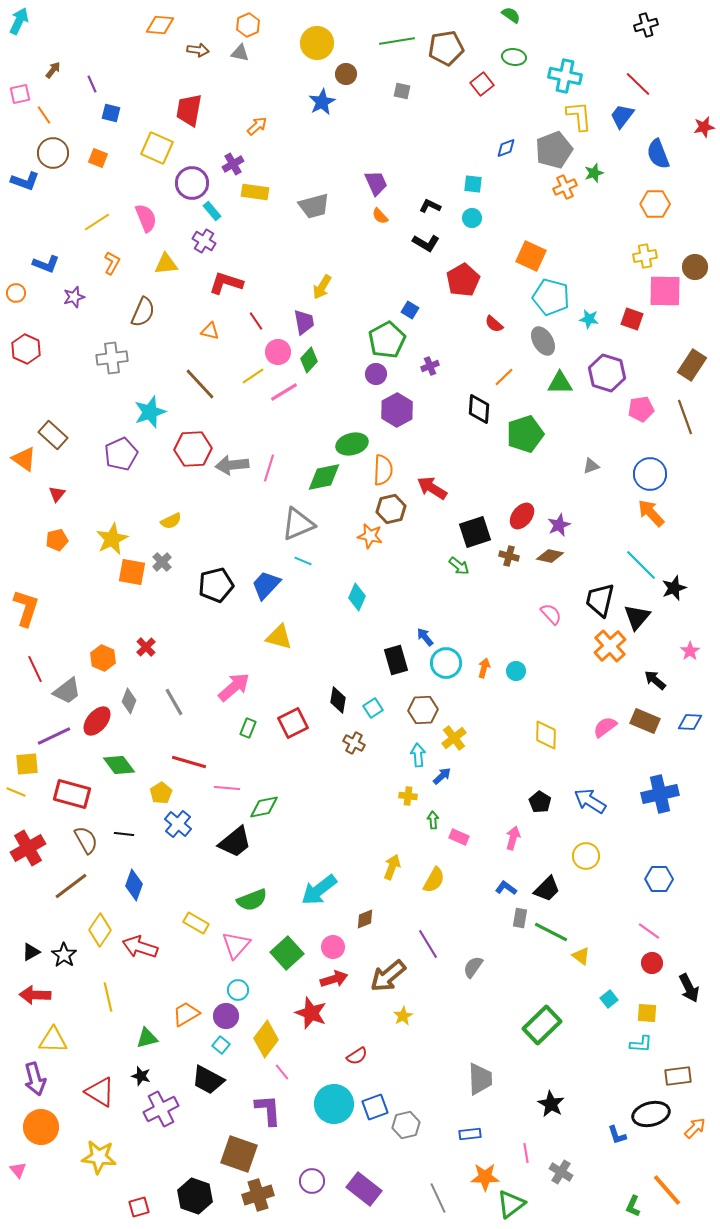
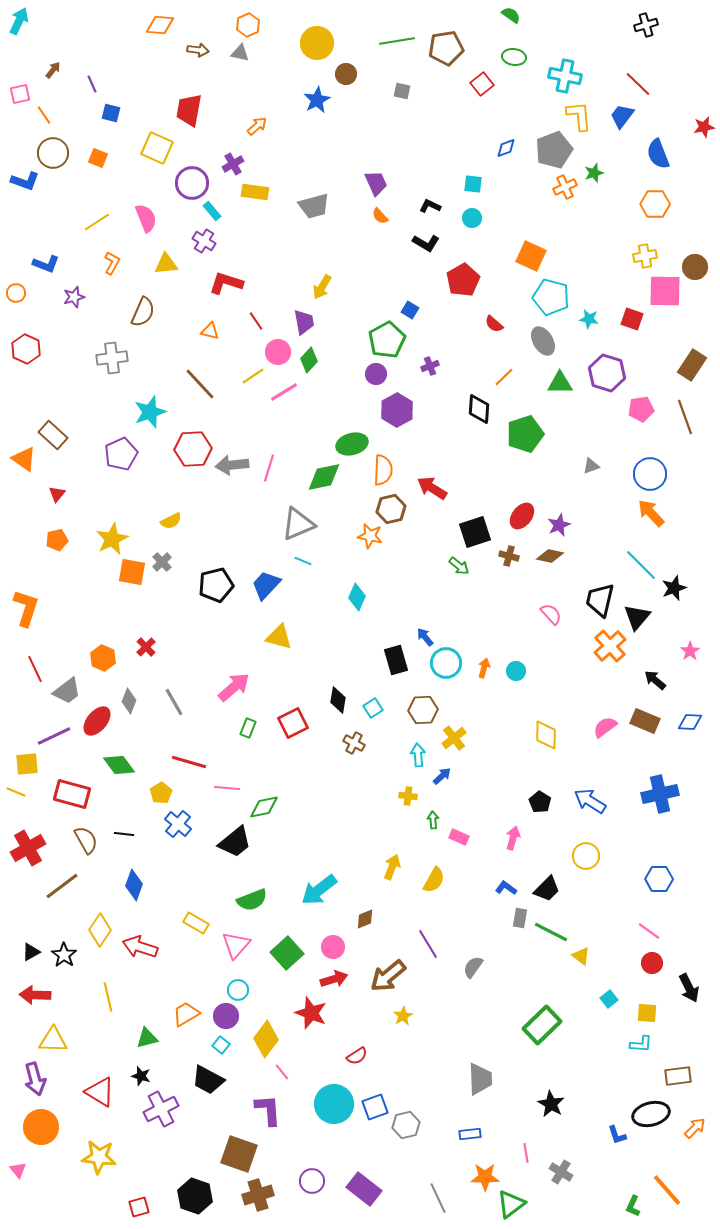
blue star at (322, 102): moved 5 px left, 2 px up
brown line at (71, 886): moved 9 px left
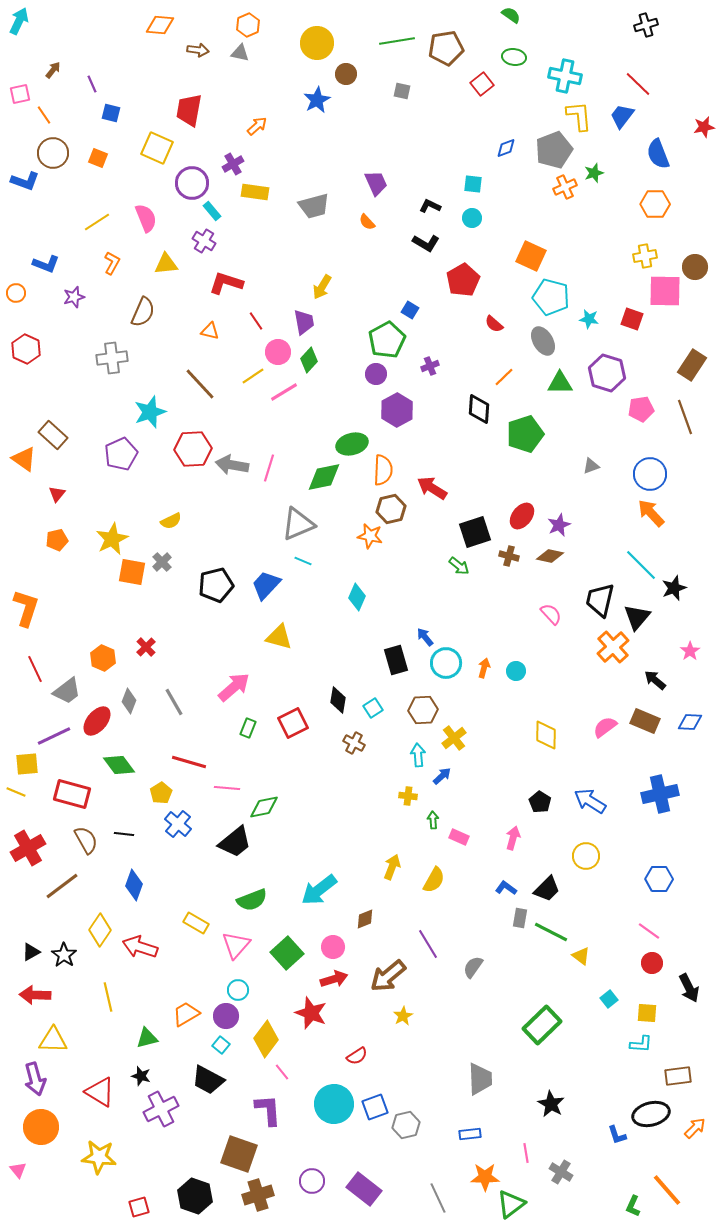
orange semicircle at (380, 216): moved 13 px left, 6 px down
gray arrow at (232, 465): rotated 16 degrees clockwise
orange cross at (610, 646): moved 3 px right, 1 px down
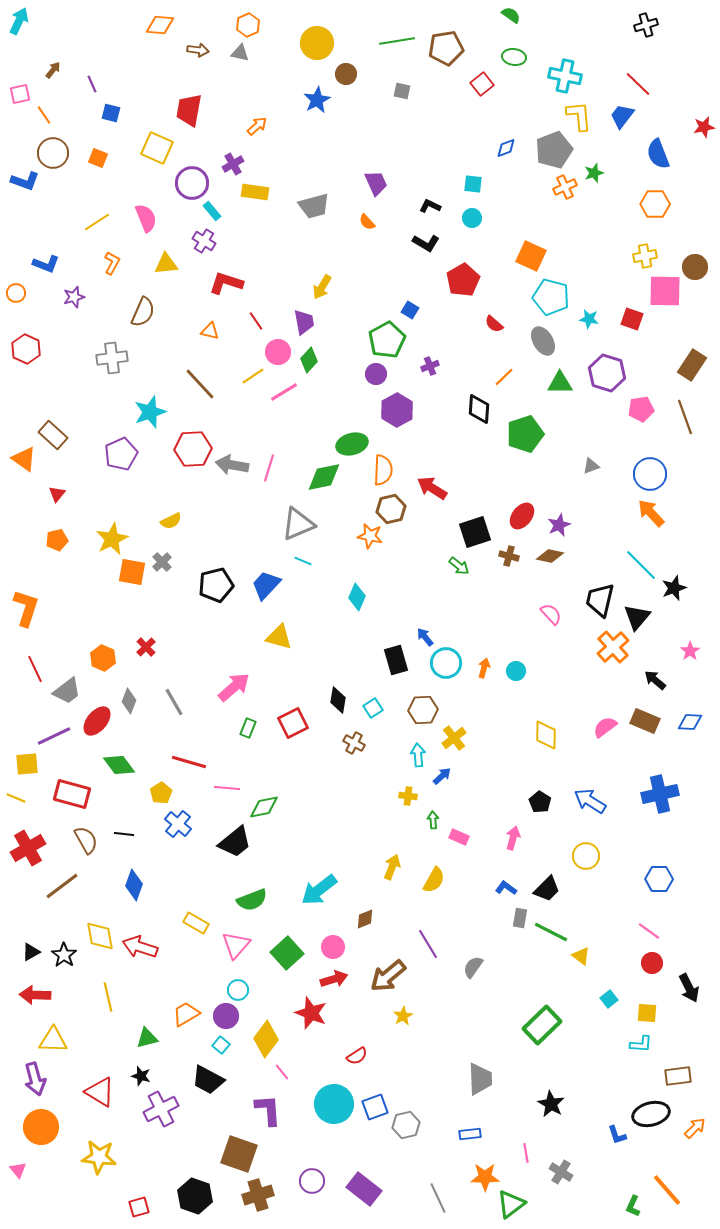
yellow line at (16, 792): moved 6 px down
yellow diamond at (100, 930): moved 6 px down; rotated 44 degrees counterclockwise
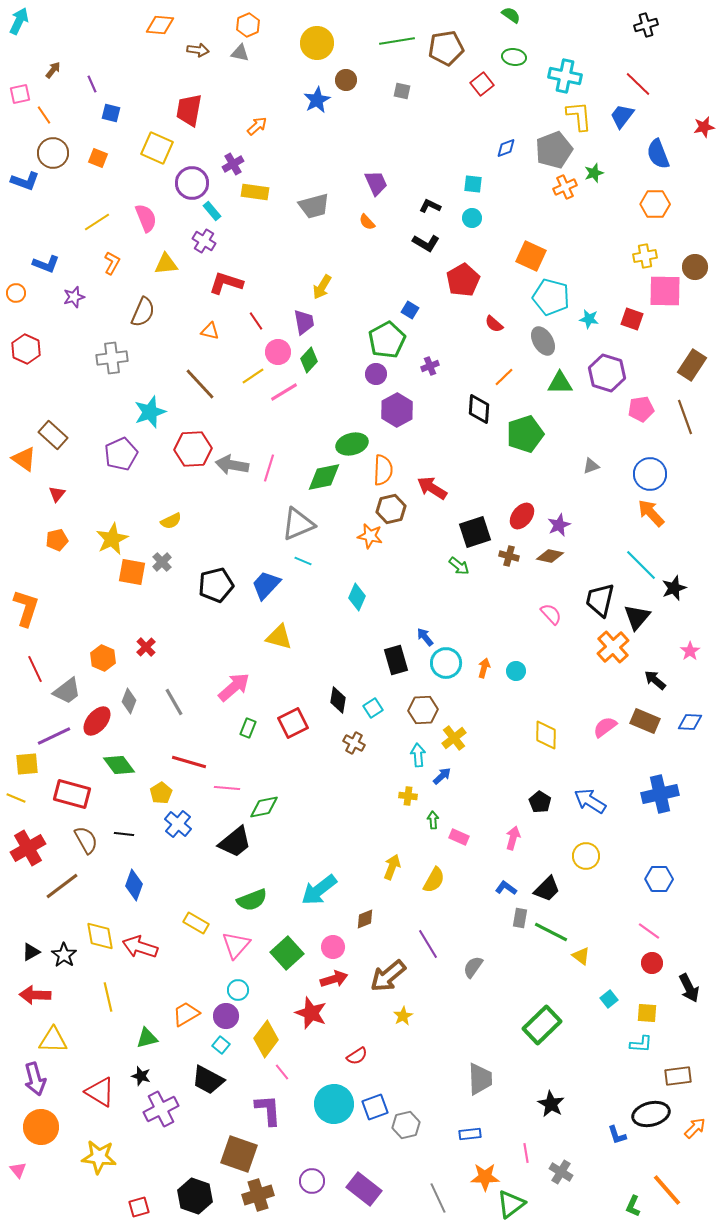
brown circle at (346, 74): moved 6 px down
